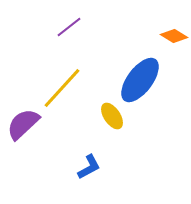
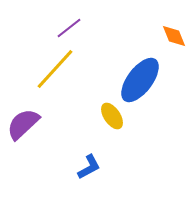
purple line: moved 1 px down
orange diamond: rotated 36 degrees clockwise
yellow line: moved 7 px left, 19 px up
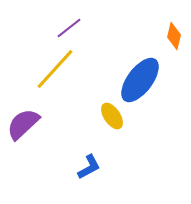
orange diamond: rotated 36 degrees clockwise
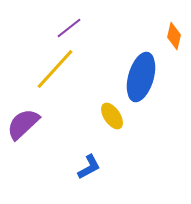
blue ellipse: moved 1 px right, 3 px up; rotated 21 degrees counterclockwise
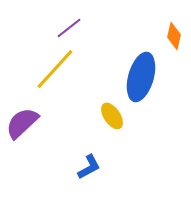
purple semicircle: moved 1 px left, 1 px up
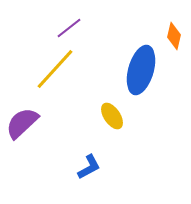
blue ellipse: moved 7 px up
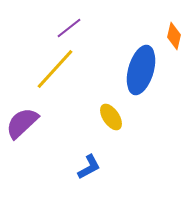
yellow ellipse: moved 1 px left, 1 px down
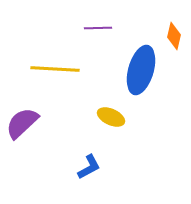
purple line: moved 29 px right; rotated 36 degrees clockwise
yellow line: rotated 51 degrees clockwise
yellow ellipse: rotated 32 degrees counterclockwise
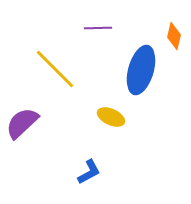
yellow line: rotated 42 degrees clockwise
blue L-shape: moved 5 px down
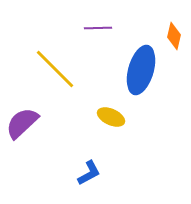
blue L-shape: moved 1 px down
